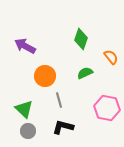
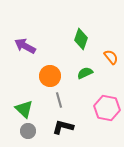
orange circle: moved 5 px right
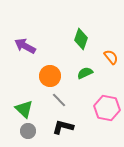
gray line: rotated 28 degrees counterclockwise
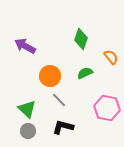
green triangle: moved 3 px right
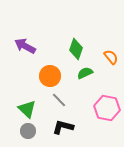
green diamond: moved 5 px left, 10 px down
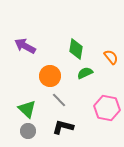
green diamond: rotated 10 degrees counterclockwise
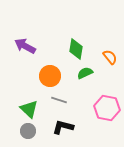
orange semicircle: moved 1 px left
gray line: rotated 28 degrees counterclockwise
green triangle: moved 2 px right
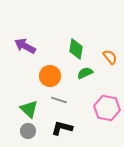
black L-shape: moved 1 px left, 1 px down
